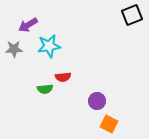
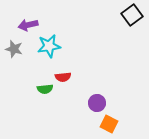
black square: rotated 15 degrees counterclockwise
purple arrow: rotated 18 degrees clockwise
gray star: rotated 18 degrees clockwise
purple circle: moved 2 px down
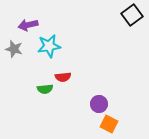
purple circle: moved 2 px right, 1 px down
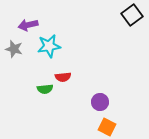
purple circle: moved 1 px right, 2 px up
orange square: moved 2 px left, 3 px down
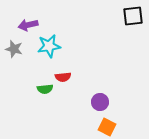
black square: moved 1 px right, 1 px down; rotated 30 degrees clockwise
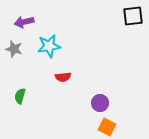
purple arrow: moved 4 px left, 3 px up
green semicircle: moved 25 px left, 7 px down; rotated 112 degrees clockwise
purple circle: moved 1 px down
